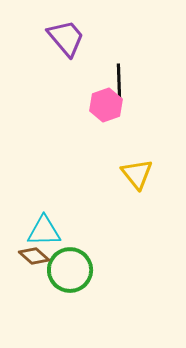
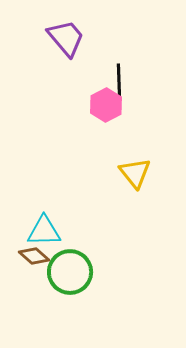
pink hexagon: rotated 8 degrees counterclockwise
yellow triangle: moved 2 px left, 1 px up
green circle: moved 2 px down
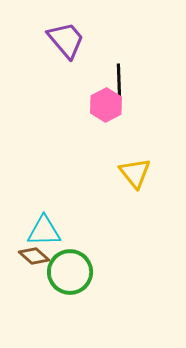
purple trapezoid: moved 2 px down
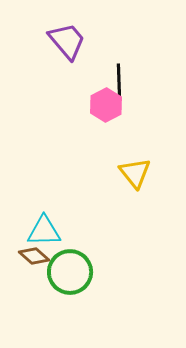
purple trapezoid: moved 1 px right, 1 px down
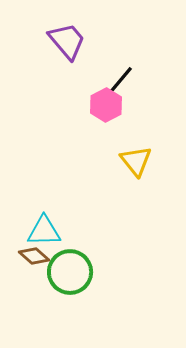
black line: rotated 42 degrees clockwise
yellow triangle: moved 1 px right, 12 px up
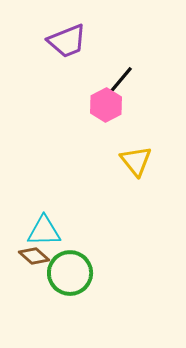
purple trapezoid: rotated 108 degrees clockwise
green circle: moved 1 px down
